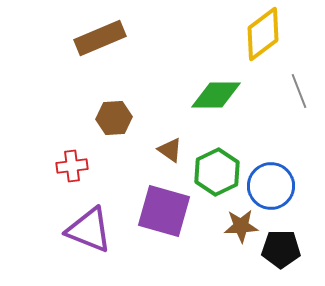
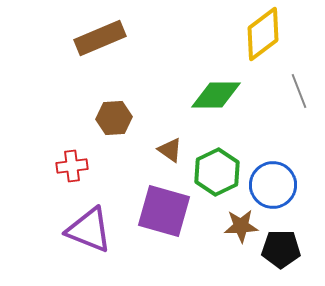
blue circle: moved 2 px right, 1 px up
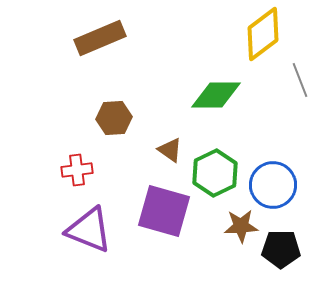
gray line: moved 1 px right, 11 px up
red cross: moved 5 px right, 4 px down
green hexagon: moved 2 px left, 1 px down
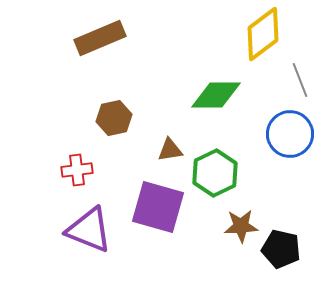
brown hexagon: rotated 8 degrees counterclockwise
brown triangle: rotated 44 degrees counterclockwise
blue circle: moved 17 px right, 51 px up
purple square: moved 6 px left, 4 px up
black pentagon: rotated 12 degrees clockwise
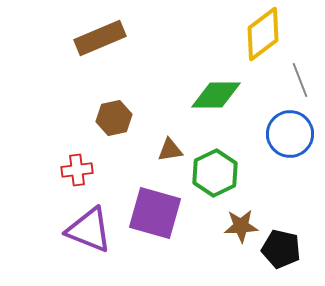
purple square: moved 3 px left, 6 px down
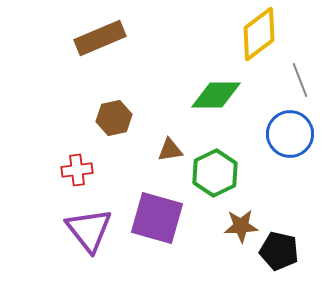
yellow diamond: moved 4 px left
purple square: moved 2 px right, 5 px down
purple triangle: rotated 30 degrees clockwise
black pentagon: moved 2 px left, 2 px down
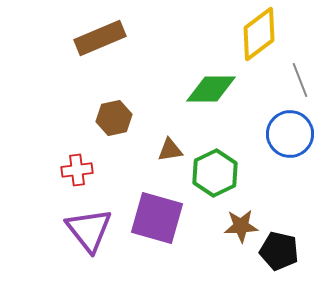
green diamond: moved 5 px left, 6 px up
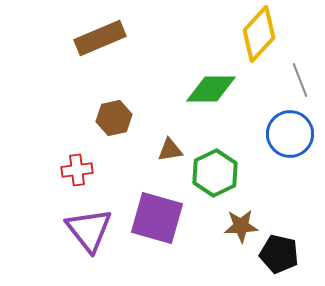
yellow diamond: rotated 10 degrees counterclockwise
black pentagon: moved 3 px down
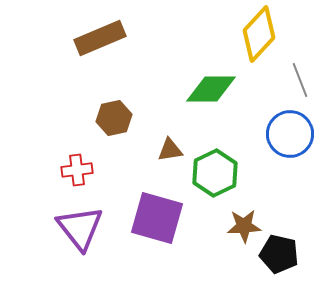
brown star: moved 3 px right
purple triangle: moved 9 px left, 2 px up
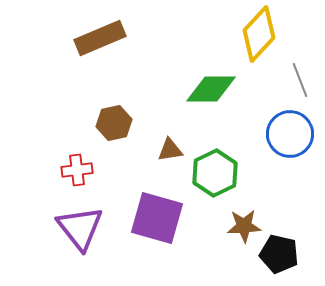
brown hexagon: moved 5 px down
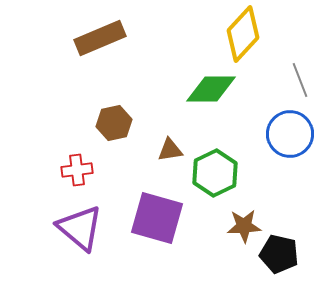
yellow diamond: moved 16 px left
purple triangle: rotated 12 degrees counterclockwise
